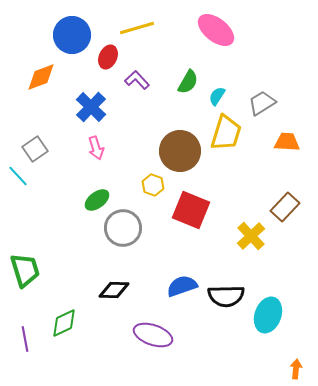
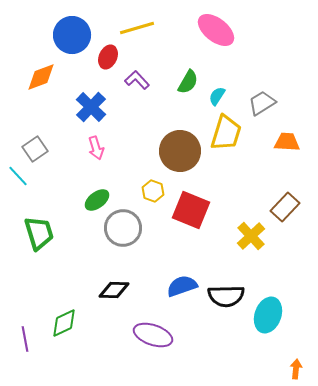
yellow hexagon: moved 6 px down
green trapezoid: moved 14 px right, 37 px up
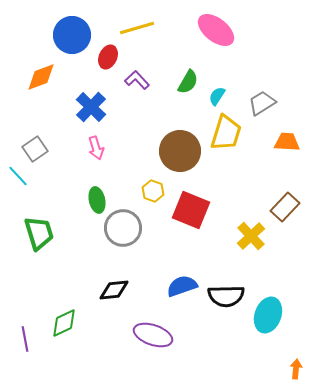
green ellipse: rotated 65 degrees counterclockwise
black diamond: rotated 8 degrees counterclockwise
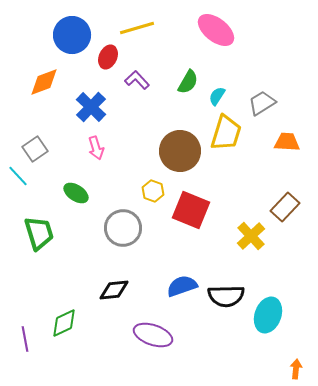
orange diamond: moved 3 px right, 5 px down
green ellipse: moved 21 px left, 7 px up; rotated 45 degrees counterclockwise
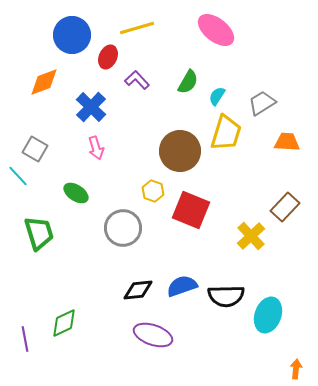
gray square: rotated 25 degrees counterclockwise
black diamond: moved 24 px right
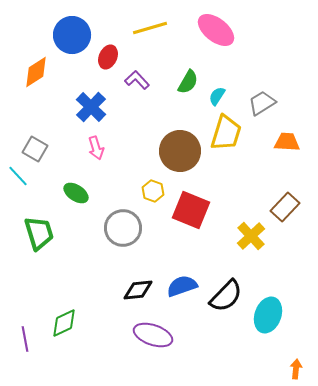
yellow line: moved 13 px right
orange diamond: moved 8 px left, 10 px up; rotated 12 degrees counterclockwise
black semicircle: rotated 45 degrees counterclockwise
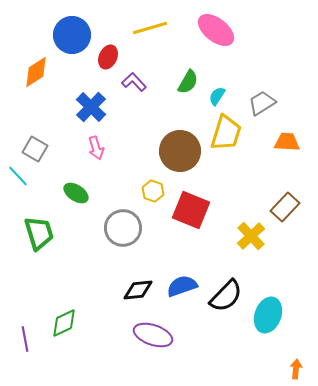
purple L-shape: moved 3 px left, 2 px down
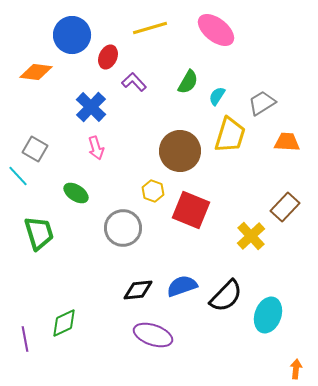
orange diamond: rotated 40 degrees clockwise
yellow trapezoid: moved 4 px right, 2 px down
